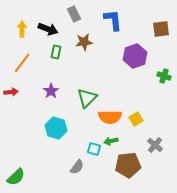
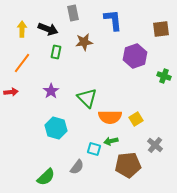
gray rectangle: moved 1 px left, 1 px up; rotated 14 degrees clockwise
green triangle: rotated 30 degrees counterclockwise
green semicircle: moved 30 px right
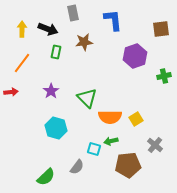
green cross: rotated 32 degrees counterclockwise
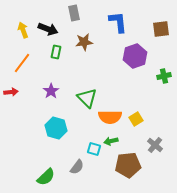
gray rectangle: moved 1 px right
blue L-shape: moved 5 px right, 2 px down
yellow arrow: moved 1 px right, 1 px down; rotated 21 degrees counterclockwise
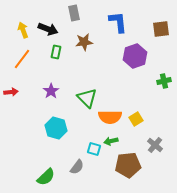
orange line: moved 4 px up
green cross: moved 5 px down
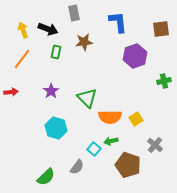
cyan square: rotated 24 degrees clockwise
brown pentagon: rotated 25 degrees clockwise
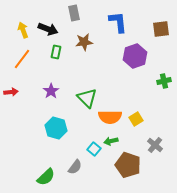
gray semicircle: moved 2 px left
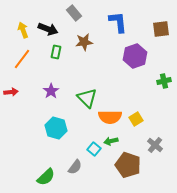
gray rectangle: rotated 28 degrees counterclockwise
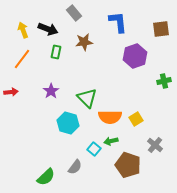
cyan hexagon: moved 12 px right, 5 px up
